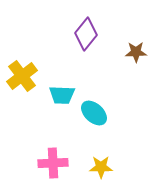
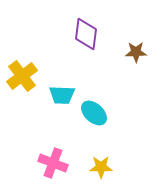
purple diamond: rotated 32 degrees counterclockwise
pink cross: rotated 24 degrees clockwise
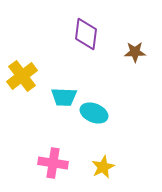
brown star: moved 1 px left
cyan trapezoid: moved 2 px right, 2 px down
cyan ellipse: rotated 20 degrees counterclockwise
pink cross: rotated 12 degrees counterclockwise
yellow star: moved 2 px right; rotated 25 degrees counterclockwise
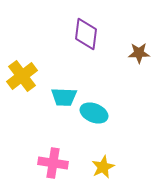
brown star: moved 4 px right, 1 px down
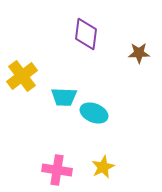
pink cross: moved 4 px right, 7 px down
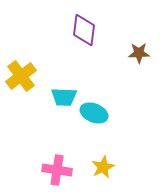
purple diamond: moved 2 px left, 4 px up
yellow cross: moved 1 px left
